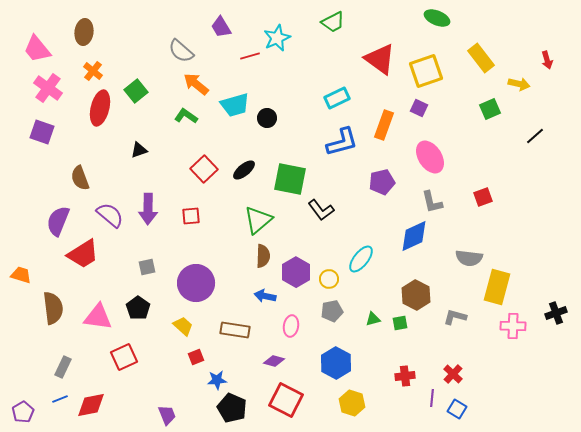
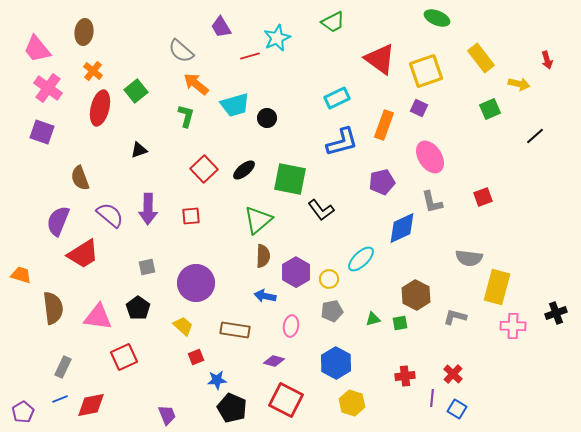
green L-shape at (186, 116): rotated 70 degrees clockwise
blue diamond at (414, 236): moved 12 px left, 8 px up
cyan ellipse at (361, 259): rotated 8 degrees clockwise
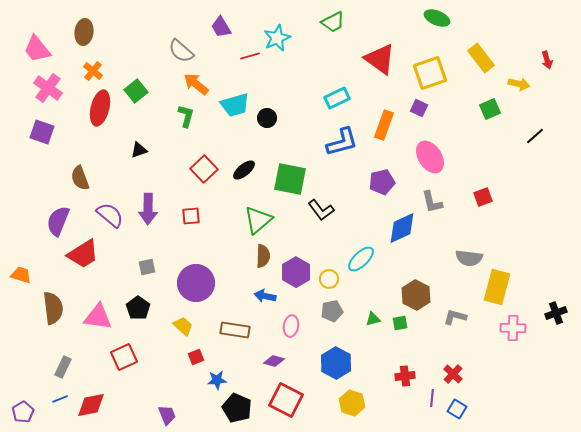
yellow square at (426, 71): moved 4 px right, 2 px down
pink cross at (513, 326): moved 2 px down
black pentagon at (232, 408): moved 5 px right
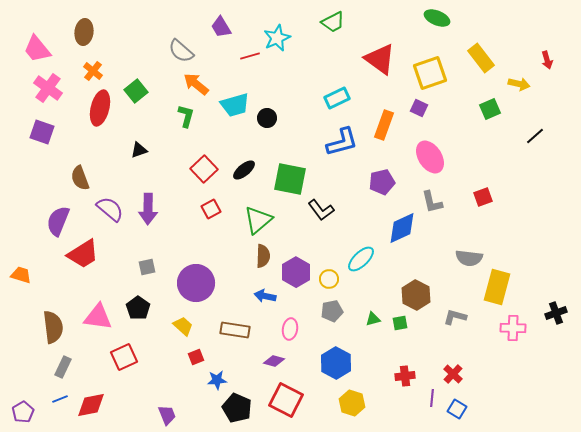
purple semicircle at (110, 215): moved 6 px up
red square at (191, 216): moved 20 px right, 7 px up; rotated 24 degrees counterclockwise
brown semicircle at (53, 308): moved 19 px down
pink ellipse at (291, 326): moved 1 px left, 3 px down
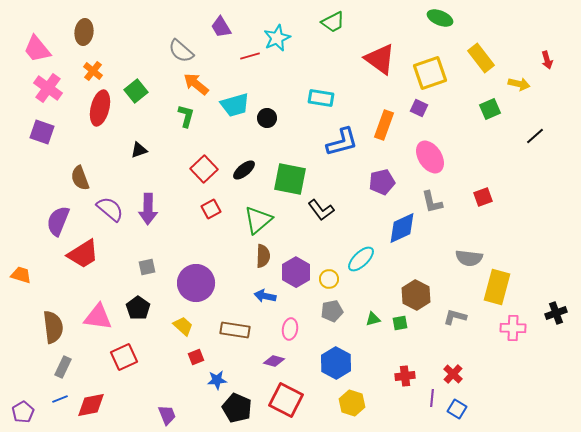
green ellipse at (437, 18): moved 3 px right
cyan rectangle at (337, 98): moved 16 px left; rotated 35 degrees clockwise
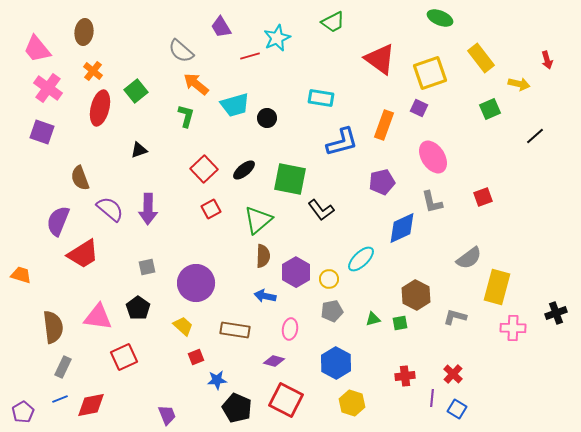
pink ellipse at (430, 157): moved 3 px right
gray semicircle at (469, 258): rotated 44 degrees counterclockwise
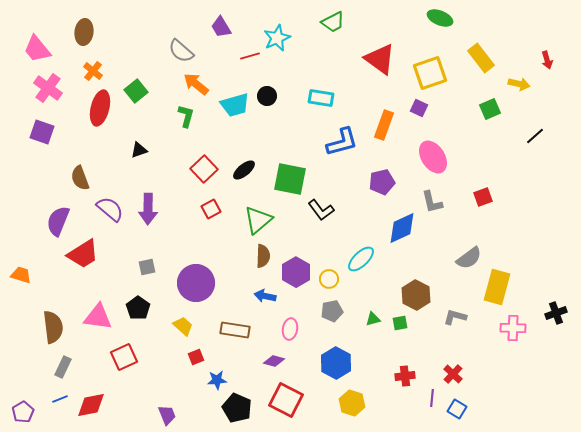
black circle at (267, 118): moved 22 px up
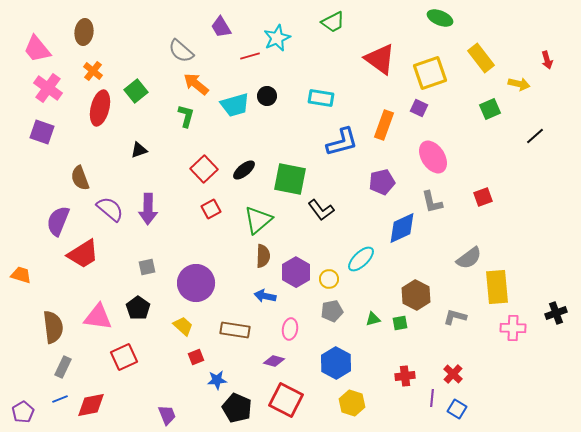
yellow rectangle at (497, 287): rotated 20 degrees counterclockwise
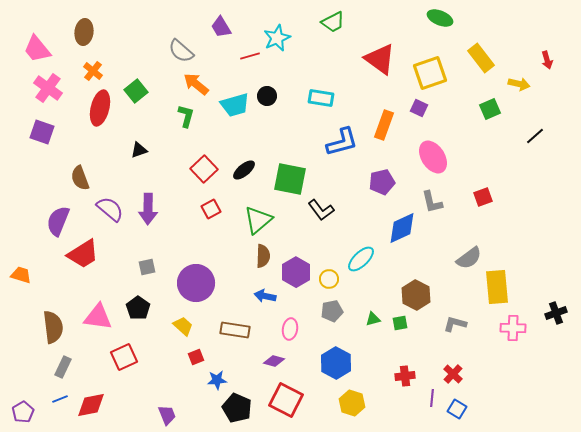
gray L-shape at (455, 317): moved 7 px down
